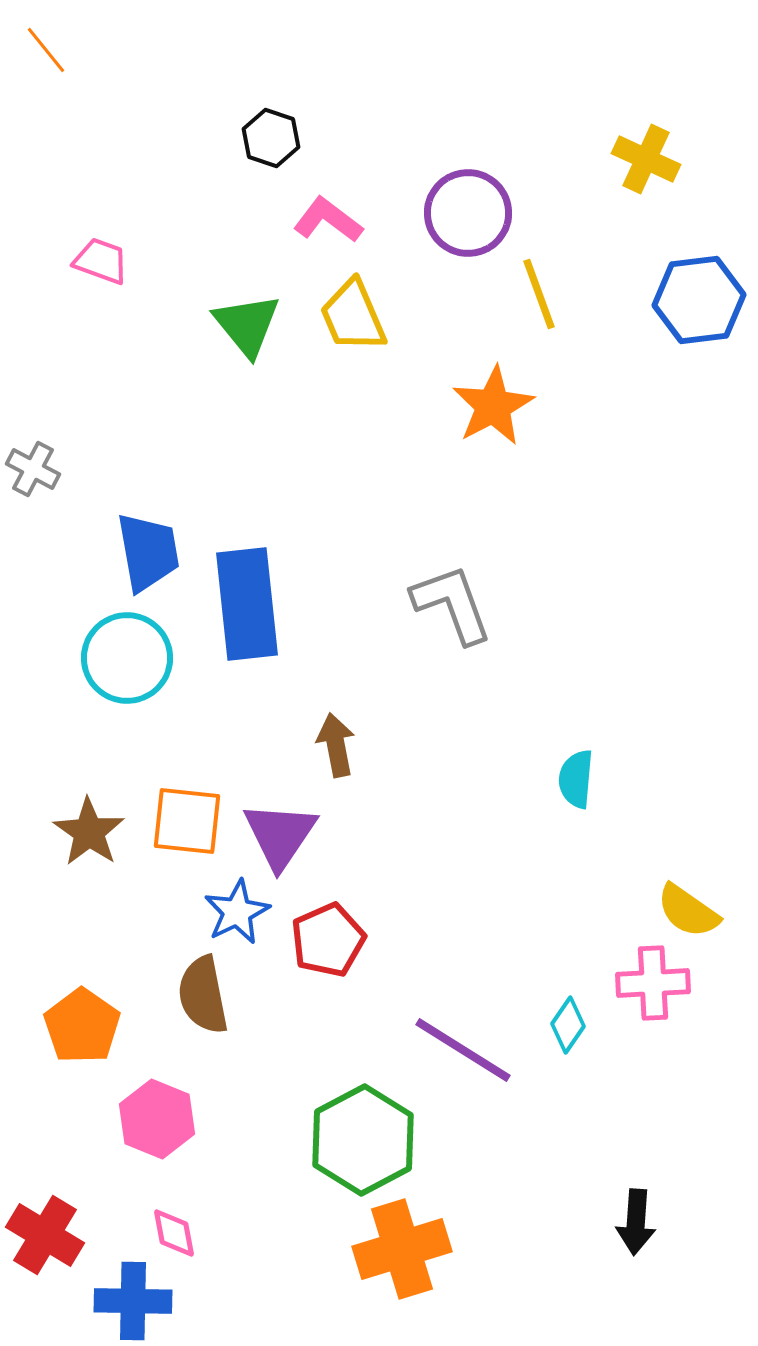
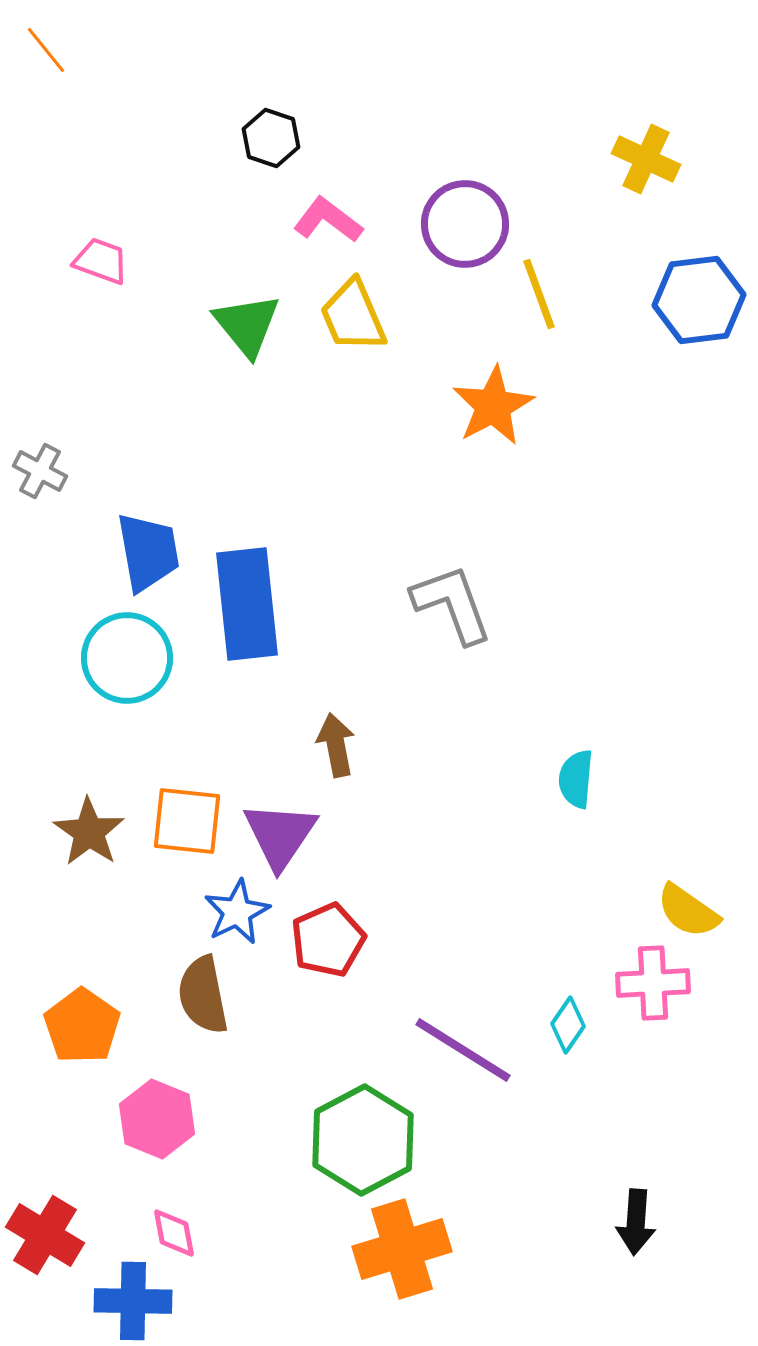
purple circle: moved 3 px left, 11 px down
gray cross: moved 7 px right, 2 px down
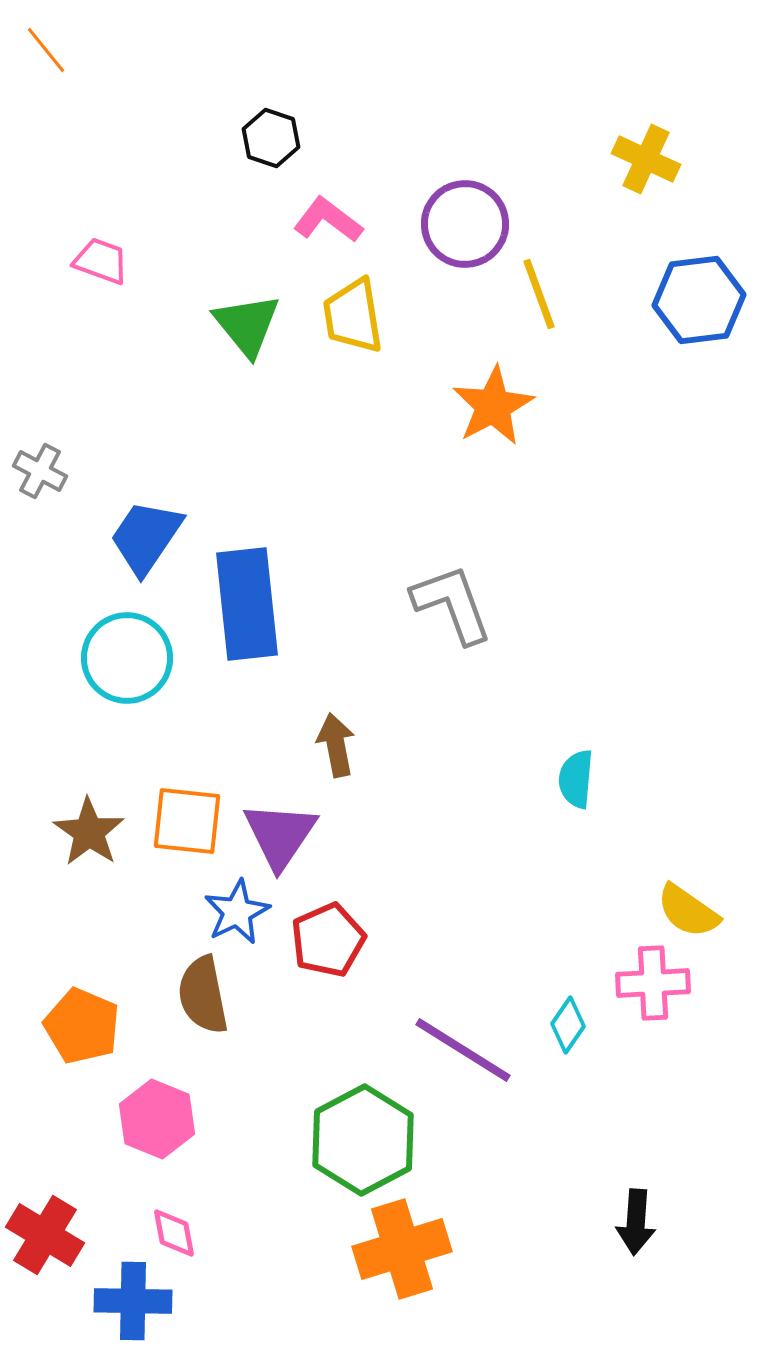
yellow trapezoid: rotated 14 degrees clockwise
blue trapezoid: moved 2 px left, 15 px up; rotated 136 degrees counterclockwise
orange pentagon: rotated 12 degrees counterclockwise
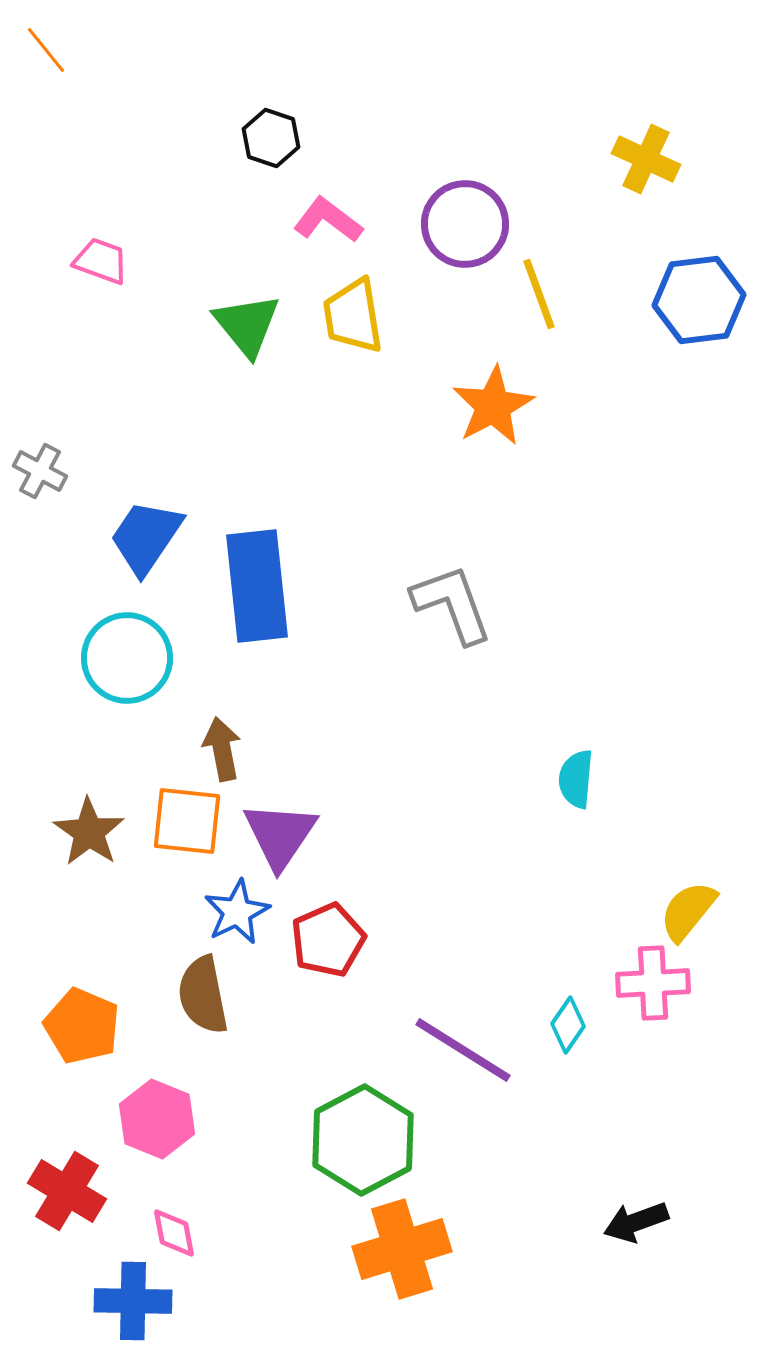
blue rectangle: moved 10 px right, 18 px up
brown arrow: moved 114 px left, 4 px down
yellow semicircle: rotated 94 degrees clockwise
black arrow: rotated 66 degrees clockwise
red cross: moved 22 px right, 44 px up
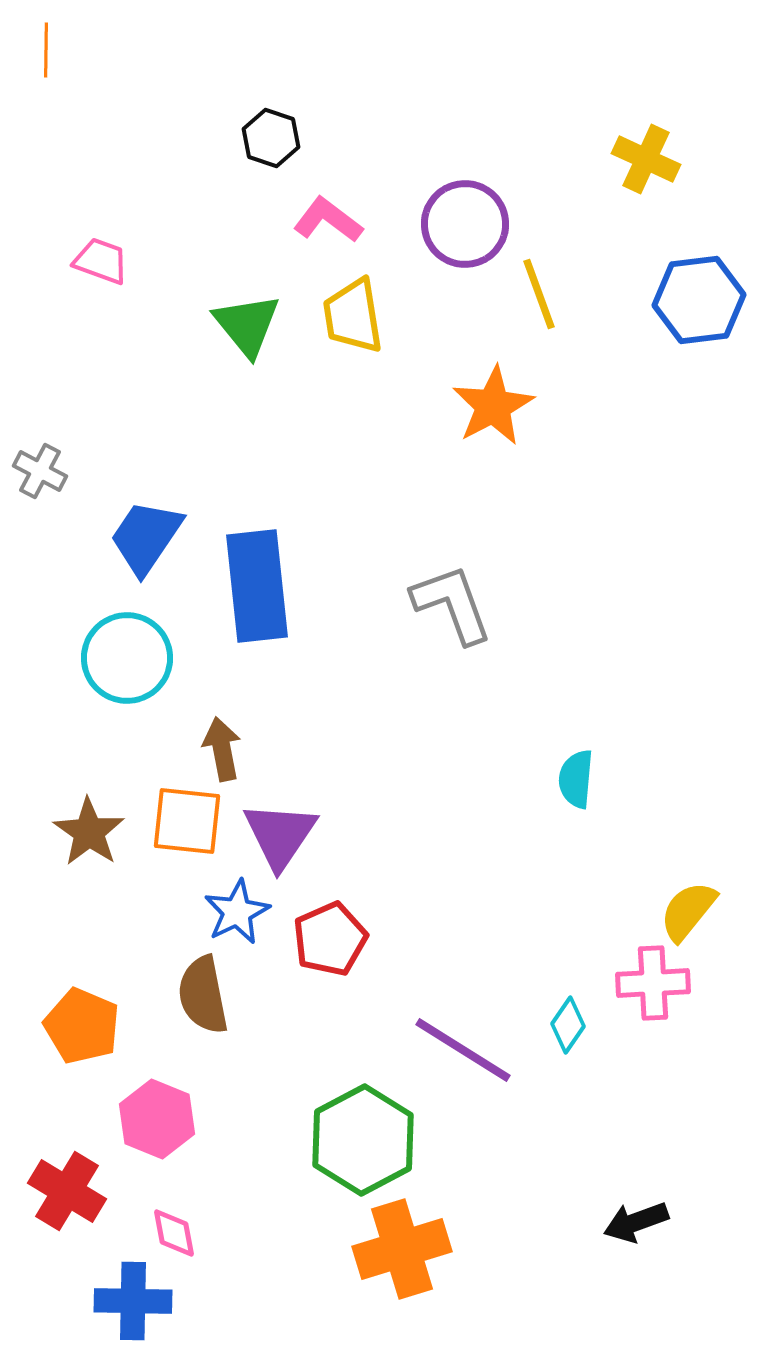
orange line: rotated 40 degrees clockwise
red pentagon: moved 2 px right, 1 px up
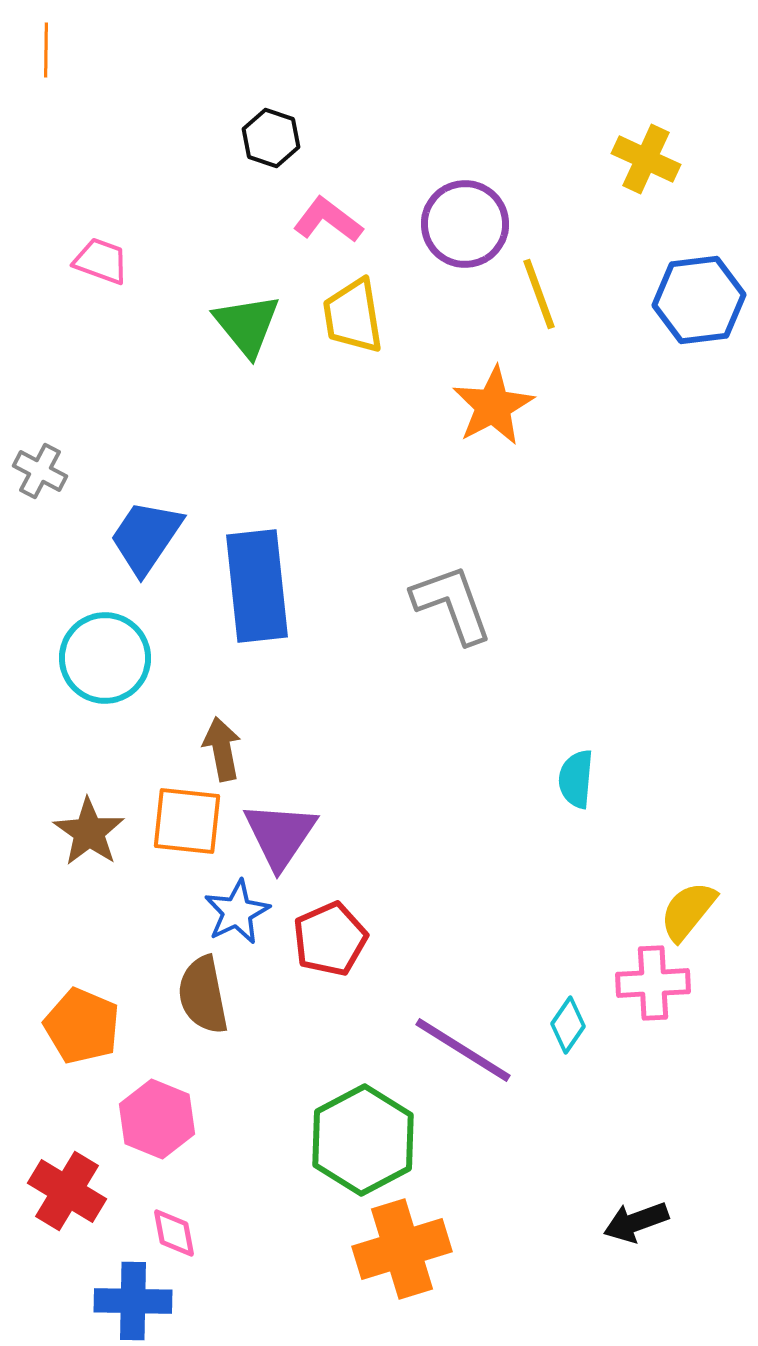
cyan circle: moved 22 px left
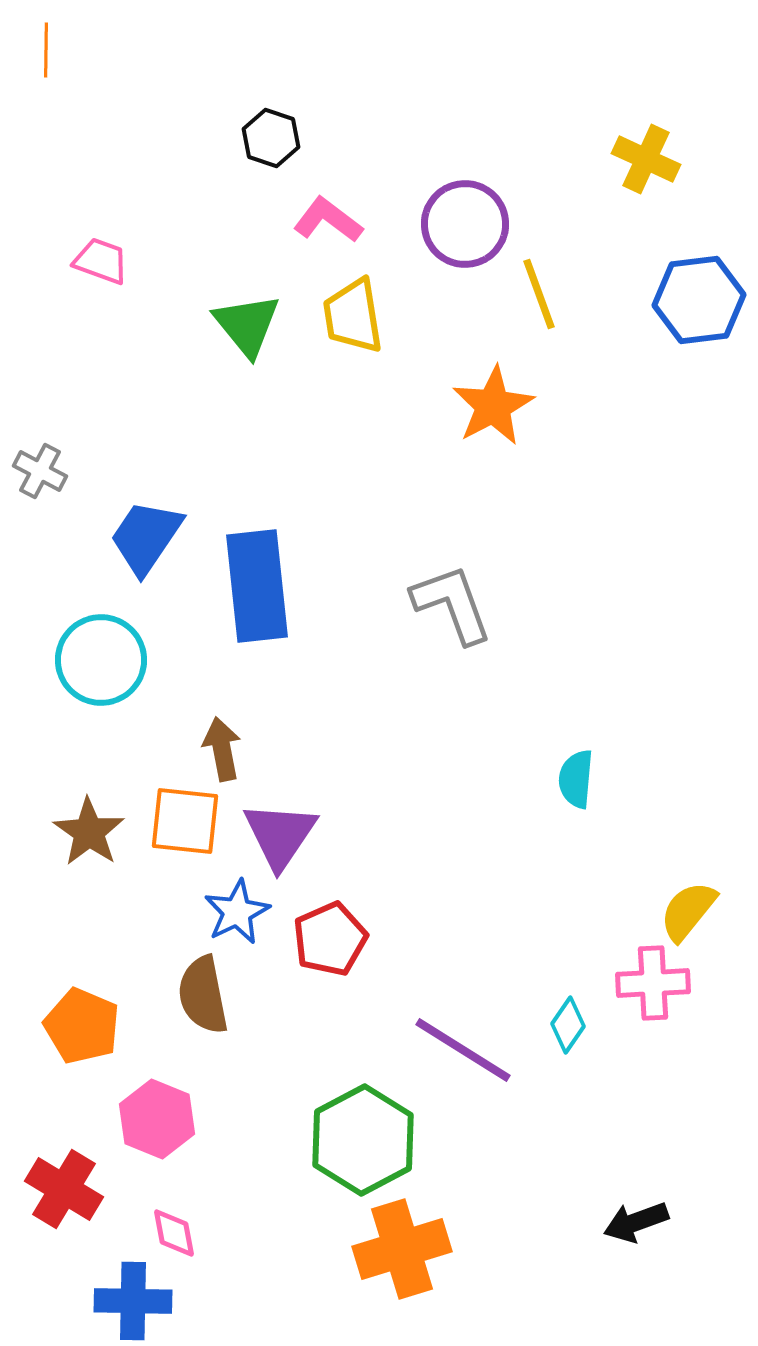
cyan circle: moved 4 px left, 2 px down
orange square: moved 2 px left
red cross: moved 3 px left, 2 px up
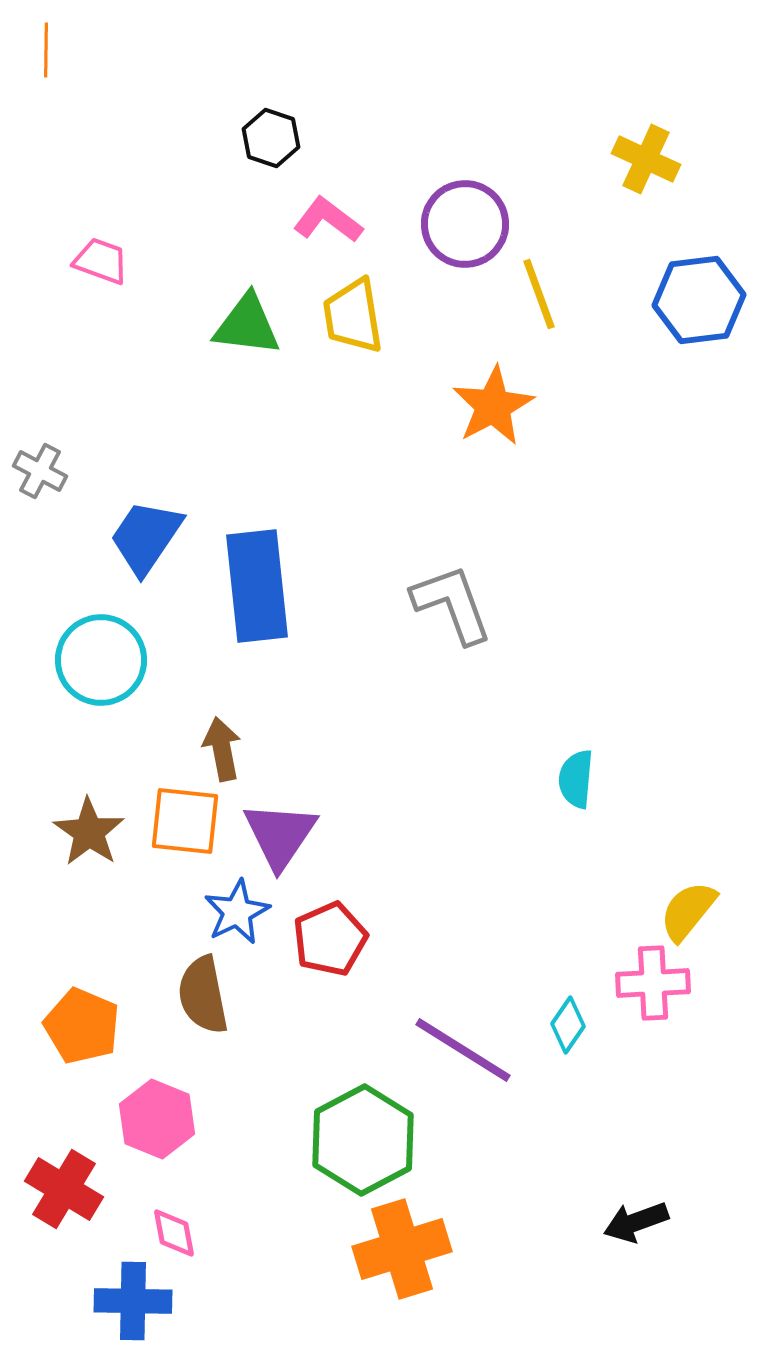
green triangle: rotated 44 degrees counterclockwise
